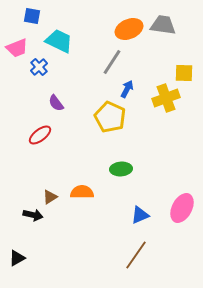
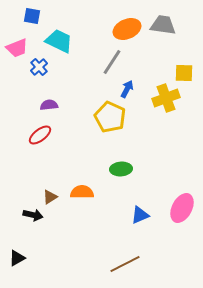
orange ellipse: moved 2 px left
purple semicircle: moved 7 px left, 2 px down; rotated 120 degrees clockwise
brown line: moved 11 px left, 9 px down; rotated 28 degrees clockwise
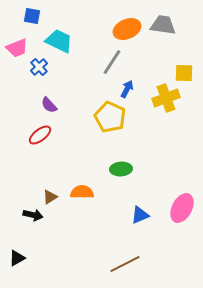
purple semicircle: rotated 126 degrees counterclockwise
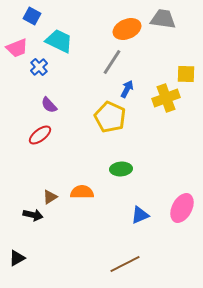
blue square: rotated 18 degrees clockwise
gray trapezoid: moved 6 px up
yellow square: moved 2 px right, 1 px down
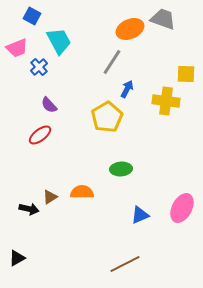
gray trapezoid: rotated 12 degrees clockwise
orange ellipse: moved 3 px right
cyan trapezoid: rotated 36 degrees clockwise
yellow cross: moved 3 px down; rotated 28 degrees clockwise
yellow pentagon: moved 3 px left; rotated 16 degrees clockwise
black arrow: moved 4 px left, 6 px up
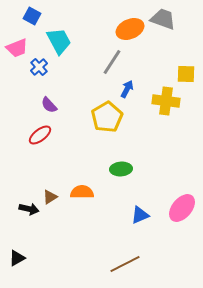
pink ellipse: rotated 12 degrees clockwise
